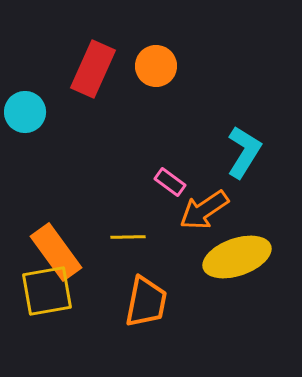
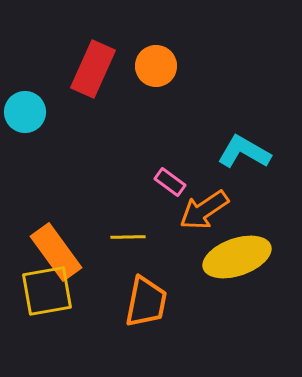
cyan L-shape: rotated 92 degrees counterclockwise
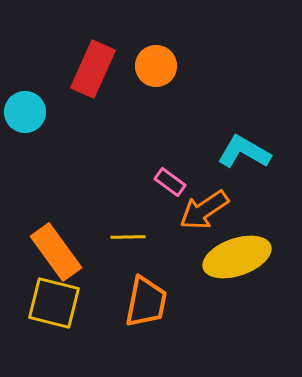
yellow square: moved 7 px right, 12 px down; rotated 24 degrees clockwise
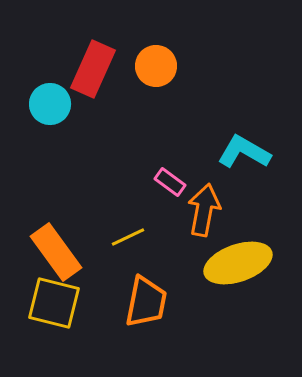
cyan circle: moved 25 px right, 8 px up
orange arrow: rotated 135 degrees clockwise
yellow line: rotated 24 degrees counterclockwise
yellow ellipse: moved 1 px right, 6 px down
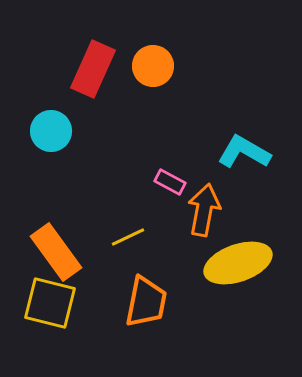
orange circle: moved 3 px left
cyan circle: moved 1 px right, 27 px down
pink rectangle: rotated 8 degrees counterclockwise
yellow square: moved 4 px left
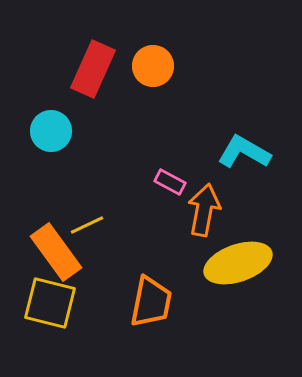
yellow line: moved 41 px left, 12 px up
orange trapezoid: moved 5 px right
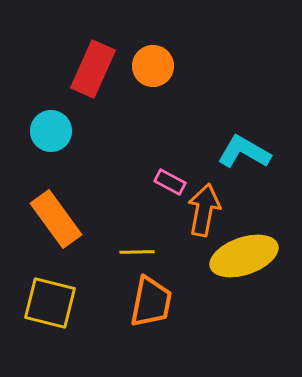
yellow line: moved 50 px right, 27 px down; rotated 24 degrees clockwise
orange rectangle: moved 33 px up
yellow ellipse: moved 6 px right, 7 px up
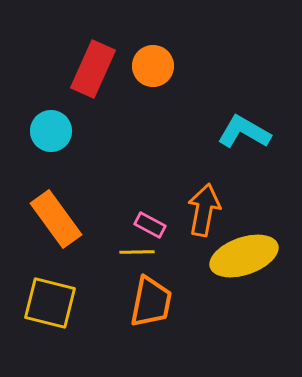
cyan L-shape: moved 20 px up
pink rectangle: moved 20 px left, 43 px down
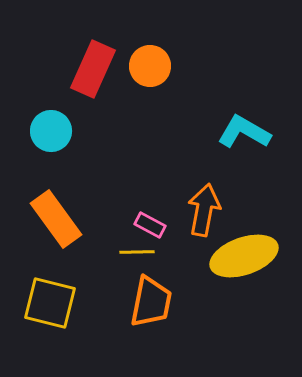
orange circle: moved 3 px left
